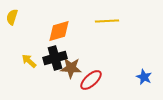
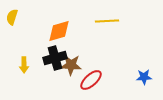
yellow arrow: moved 5 px left, 4 px down; rotated 133 degrees counterclockwise
brown star: moved 3 px up
blue star: rotated 28 degrees counterclockwise
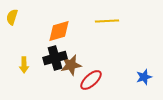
brown star: rotated 15 degrees counterclockwise
blue star: rotated 14 degrees counterclockwise
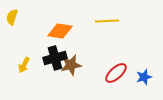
orange diamond: moved 1 px right; rotated 25 degrees clockwise
yellow arrow: rotated 28 degrees clockwise
red ellipse: moved 25 px right, 7 px up
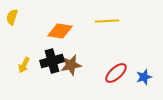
black cross: moved 3 px left, 3 px down
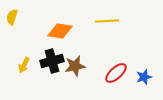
brown star: moved 4 px right, 1 px down
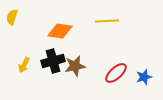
black cross: moved 1 px right
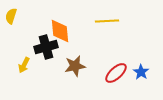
yellow semicircle: moved 1 px left, 1 px up
orange diamond: rotated 75 degrees clockwise
black cross: moved 7 px left, 14 px up
blue star: moved 3 px left, 5 px up; rotated 21 degrees counterclockwise
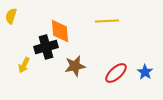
blue star: moved 4 px right
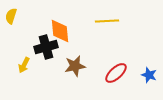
blue star: moved 4 px right, 3 px down; rotated 14 degrees counterclockwise
